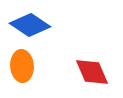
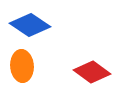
red diamond: rotated 30 degrees counterclockwise
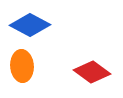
blue diamond: rotated 6 degrees counterclockwise
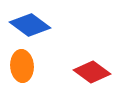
blue diamond: rotated 9 degrees clockwise
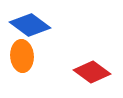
orange ellipse: moved 10 px up
